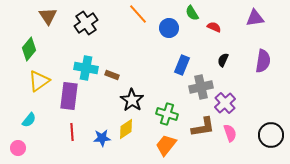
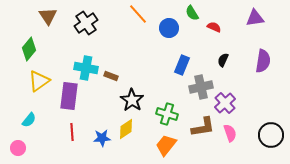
brown rectangle: moved 1 px left, 1 px down
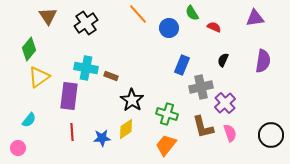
yellow triangle: moved 4 px up
brown L-shape: rotated 85 degrees clockwise
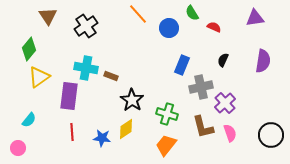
black cross: moved 3 px down
blue star: rotated 12 degrees clockwise
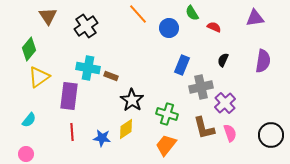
cyan cross: moved 2 px right
brown L-shape: moved 1 px right, 1 px down
pink circle: moved 8 px right, 6 px down
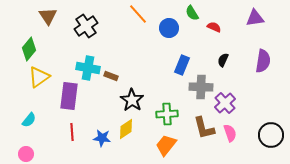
gray cross: rotated 15 degrees clockwise
green cross: rotated 20 degrees counterclockwise
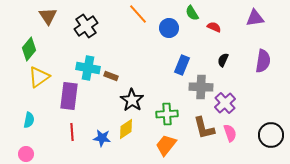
cyan semicircle: rotated 28 degrees counterclockwise
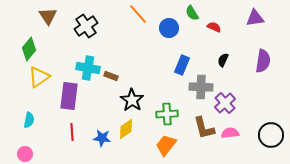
pink semicircle: rotated 78 degrees counterclockwise
pink circle: moved 1 px left
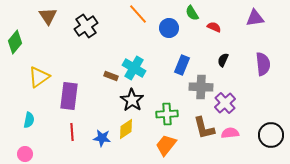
green diamond: moved 14 px left, 7 px up
purple semicircle: moved 3 px down; rotated 15 degrees counterclockwise
cyan cross: moved 46 px right; rotated 20 degrees clockwise
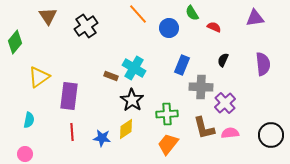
orange trapezoid: moved 2 px right, 1 px up
